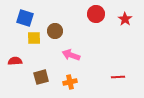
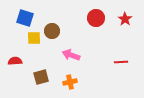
red circle: moved 4 px down
brown circle: moved 3 px left
red line: moved 3 px right, 15 px up
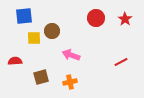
blue square: moved 1 px left, 2 px up; rotated 24 degrees counterclockwise
red line: rotated 24 degrees counterclockwise
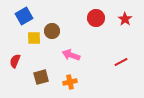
blue square: rotated 24 degrees counterclockwise
red semicircle: rotated 64 degrees counterclockwise
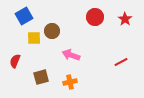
red circle: moved 1 px left, 1 px up
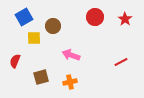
blue square: moved 1 px down
brown circle: moved 1 px right, 5 px up
